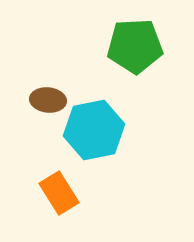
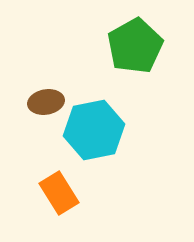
green pentagon: rotated 26 degrees counterclockwise
brown ellipse: moved 2 px left, 2 px down; rotated 16 degrees counterclockwise
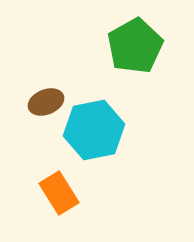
brown ellipse: rotated 12 degrees counterclockwise
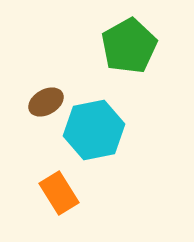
green pentagon: moved 6 px left
brown ellipse: rotated 8 degrees counterclockwise
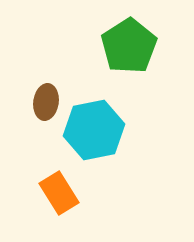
green pentagon: rotated 4 degrees counterclockwise
brown ellipse: rotated 52 degrees counterclockwise
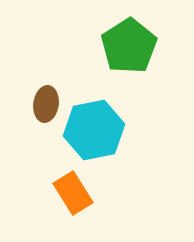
brown ellipse: moved 2 px down
orange rectangle: moved 14 px right
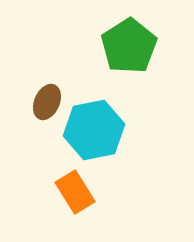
brown ellipse: moved 1 px right, 2 px up; rotated 16 degrees clockwise
orange rectangle: moved 2 px right, 1 px up
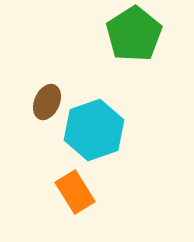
green pentagon: moved 5 px right, 12 px up
cyan hexagon: rotated 8 degrees counterclockwise
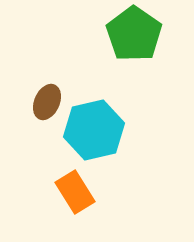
green pentagon: rotated 4 degrees counterclockwise
cyan hexagon: rotated 6 degrees clockwise
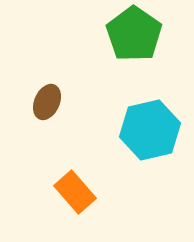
cyan hexagon: moved 56 px right
orange rectangle: rotated 9 degrees counterclockwise
